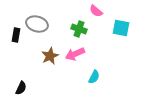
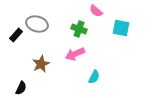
black rectangle: rotated 32 degrees clockwise
brown star: moved 9 px left, 8 px down
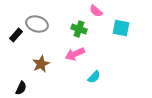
cyan semicircle: rotated 16 degrees clockwise
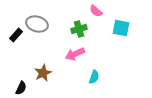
green cross: rotated 35 degrees counterclockwise
brown star: moved 2 px right, 9 px down
cyan semicircle: rotated 24 degrees counterclockwise
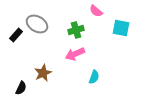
gray ellipse: rotated 15 degrees clockwise
green cross: moved 3 px left, 1 px down
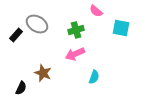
brown star: rotated 24 degrees counterclockwise
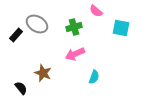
green cross: moved 2 px left, 3 px up
black semicircle: rotated 64 degrees counterclockwise
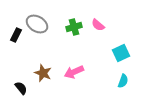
pink semicircle: moved 2 px right, 14 px down
cyan square: moved 25 px down; rotated 36 degrees counterclockwise
black rectangle: rotated 16 degrees counterclockwise
pink arrow: moved 1 px left, 18 px down
cyan semicircle: moved 29 px right, 4 px down
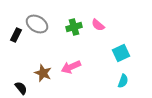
pink arrow: moved 3 px left, 5 px up
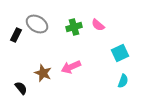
cyan square: moved 1 px left
